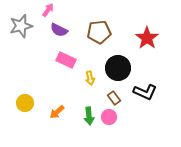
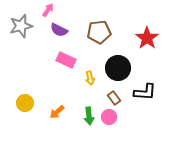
black L-shape: rotated 20 degrees counterclockwise
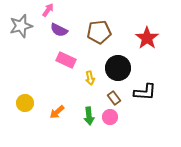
pink circle: moved 1 px right
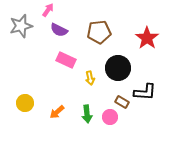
brown rectangle: moved 8 px right, 4 px down; rotated 24 degrees counterclockwise
green arrow: moved 2 px left, 2 px up
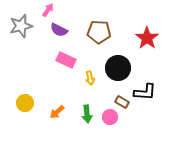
brown pentagon: rotated 10 degrees clockwise
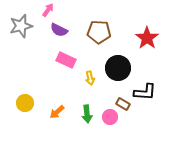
brown rectangle: moved 1 px right, 2 px down
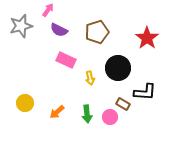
brown pentagon: moved 2 px left; rotated 20 degrees counterclockwise
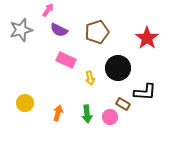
gray star: moved 4 px down
orange arrow: moved 1 px right, 1 px down; rotated 147 degrees clockwise
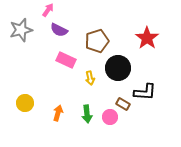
brown pentagon: moved 9 px down
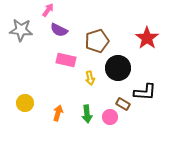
gray star: rotated 20 degrees clockwise
pink rectangle: rotated 12 degrees counterclockwise
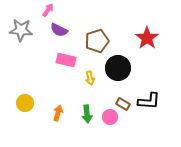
black L-shape: moved 4 px right, 9 px down
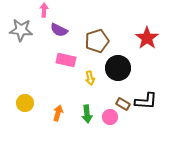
pink arrow: moved 4 px left; rotated 32 degrees counterclockwise
black L-shape: moved 3 px left
